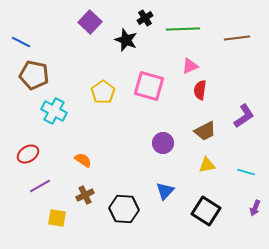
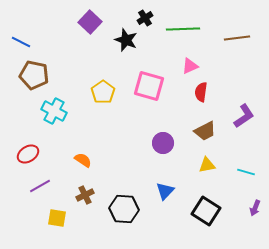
red semicircle: moved 1 px right, 2 px down
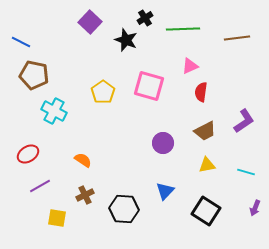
purple L-shape: moved 5 px down
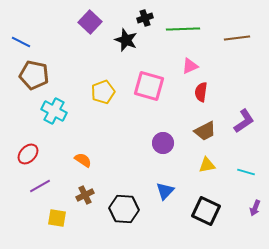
black cross: rotated 14 degrees clockwise
yellow pentagon: rotated 15 degrees clockwise
red ellipse: rotated 15 degrees counterclockwise
black square: rotated 8 degrees counterclockwise
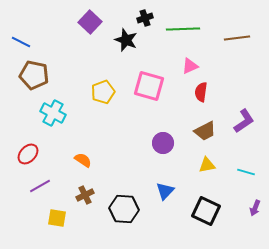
cyan cross: moved 1 px left, 2 px down
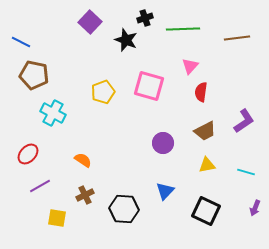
pink triangle: rotated 24 degrees counterclockwise
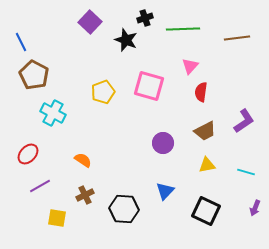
blue line: rotated 36 degrees clockwise
brown pentagon: rotated 16 degrees clockwise
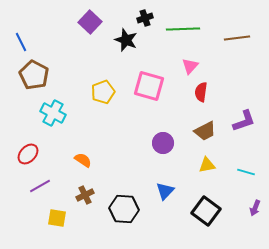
purple L-shape: rotated 15 degrees clockwise
black square: rotated 12 degrees clockwise
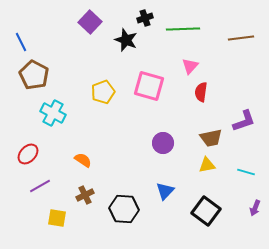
brown line: moved 4 px right
brown trapezoid: moved 6 px right, 7 px down; rotated 15 degrees clockwise
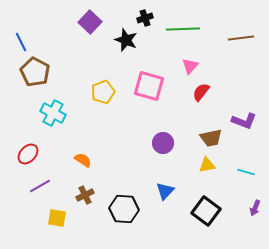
brown pentagon: moved 1 px right, 3 px up
red semicircle: rotated 30 degrees clockwise
purple L-shape: rotated 40 degrees clockwise
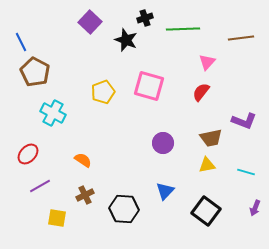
pink triangle: moved 17 px right, 4 px up
